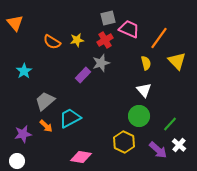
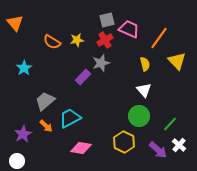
gray square: moved 1 px left, 2 px down
yellow semicircle: moved 1 px left, 1 px down
cyan star: moved 3 px up
purple rectangle: moved 2 px down
purple star: rotated 18 degrees counterclockwise
pink diamond: moved 9 px up
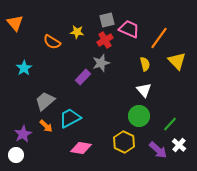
yellow star: moved 8 px up; rotated 16 degrees clockwise
white circle: moved 1 px left, 6 px up
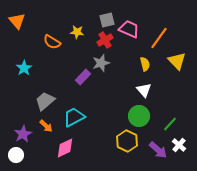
orange triangle: moved 2 px right, 2 px up
cyan trapezoid: moved 4 px right, 1 px up
yellow hexagon: moved 3 px right, 1 px up
pink diamond: moved 16 px left; rotated 35 degrees counterclockwise
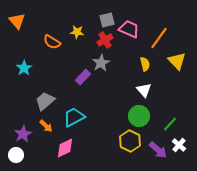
gray star: rotated 12 degrees counterclockwise
yellow hexagon: moved 3 px right
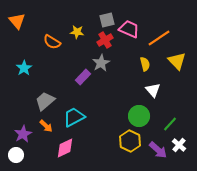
orange line: rotated 20 degrees clockwise
white triangle: moved 9 px right
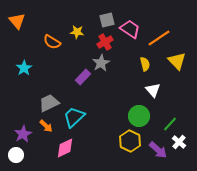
pink trapezoid: moved 1 px right; rotated 10 degrees clockwise
red cross: moved 2 px down
gray trapezoid: moved 4 px right, 2 px down; rotated 15 degrees clockwise
cyan trapezoid: rotated 15 degrees counterclockwise
white cross: moved 3 px up
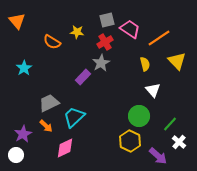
purple arrow: moved 6 px down
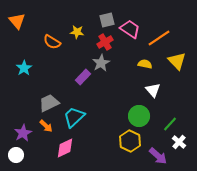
yellow semicircle: rotated 64 degrees counterclockwise
purple star: moved 1 px up
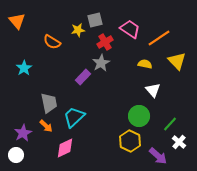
gray square: moved 12 px left
yellow star: moved 1 px right, 2 px up; rotated 16 degrees counterclockwise
gray trapezoid: rotated 105 degrees clockwise
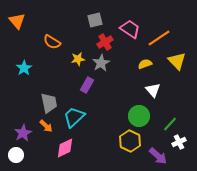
yellow star: moved 29 px down
yellow semicircle: rotated 32 degrees counterclockwise
purple rectangle: moved 4 px right, 8 px down; rotated 14 degrees counterclockwise
white cross: rotated 24 degrees clockwise
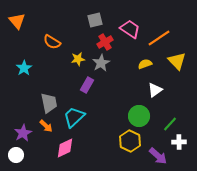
white triangle: moved 2 px right; rotated 35 degrees clockwise
white cross: rotated 24 degrees clockwise
